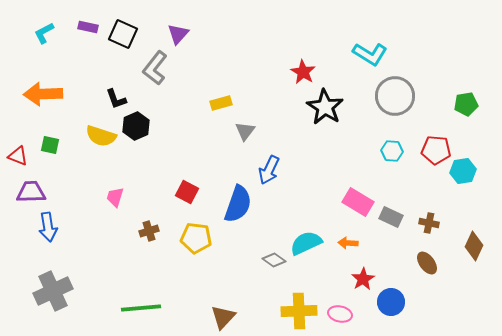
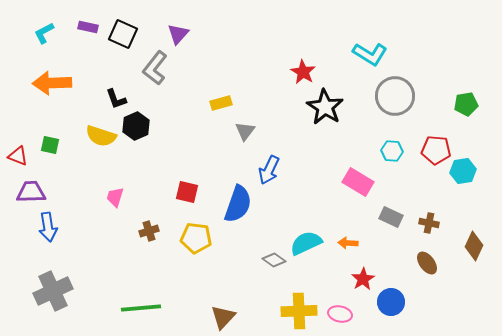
orange arrow at (43, 94): moved 9 px right, 11 px up
red square at (187, 192): rotated 15 degrees counterclockwise
pink rectangle at (358, 202): moved 20 px up
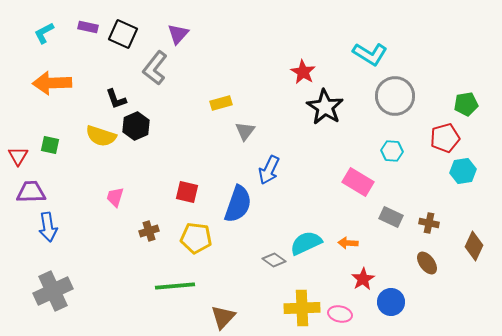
red pentagon at (436, 150): moved 9 px right, 12 px up; rotated 20 degrees counterclockwise
red triangle at (18, 156): rotated 40 degrees clockwise
green line at (141, 308): moved 34 px right, 22 px up
yellow cross at (299, 311): moved 3 px right, 3 px up
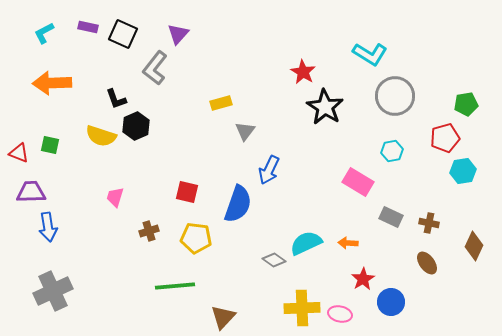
cyan hexagon at (392, 151): rotated 15 degrees counterclockwise
red triangle at (18, 156): moved 1 px right, 3 px up; rotated 40 degrees counterclockwise
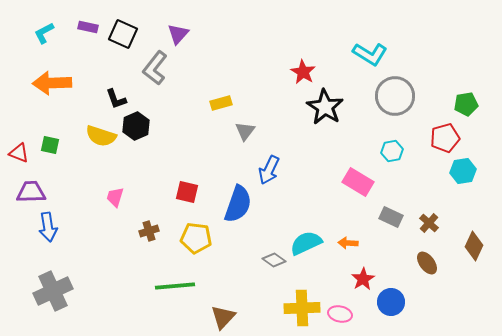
brown cross at (429, 223): rotated 30 degrees clockwise
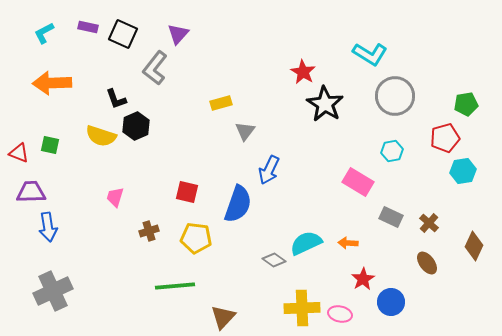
black star at (325, 107): moved 3 px up
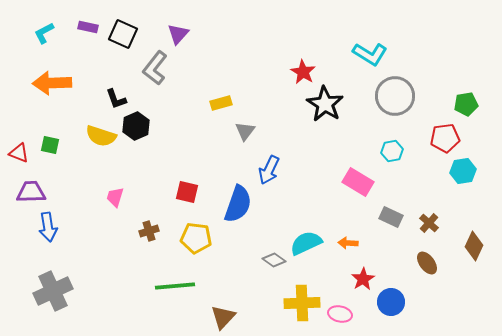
red pentagon at (445, 138): rotated 8 degrees clockwise
yellow cross at (302, 308): moved 5 px up
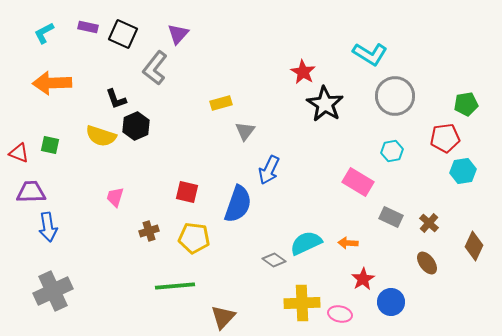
yellow pentagon at (196, 238): moved 2 px left
